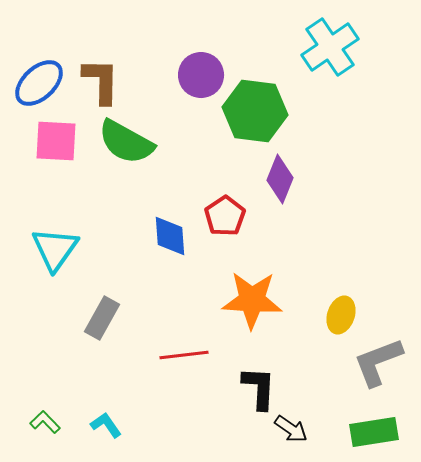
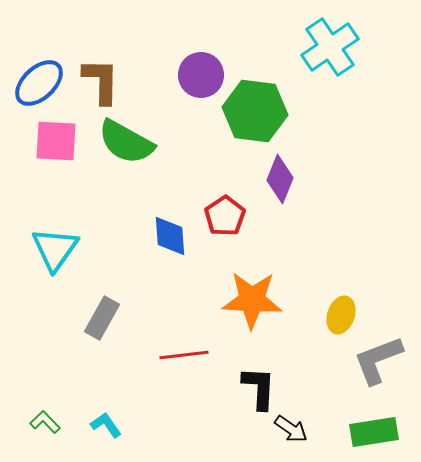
gray L-shape: moved 2 px up
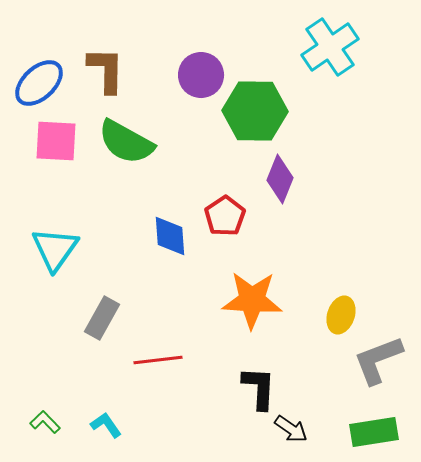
brown L-shape: moved 5 px right, 11 px up
green hexagon: rotated 6 degrees counterclockwise
red line: moved 26 px left, 5 px down
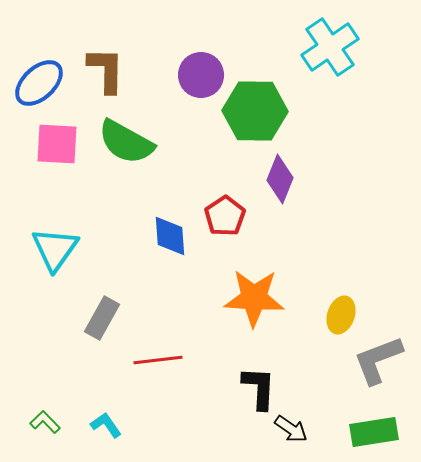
pink square: moved 1 px right, 3 px down
orange star: moved 2 px right, 2 px up
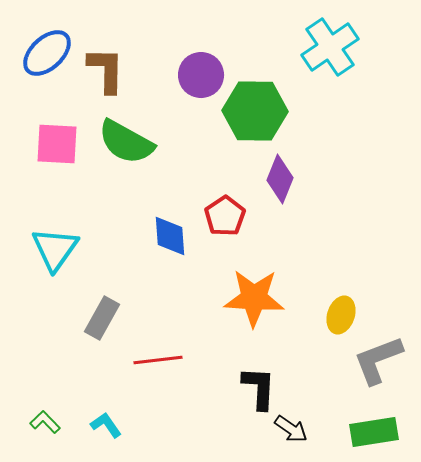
blue ellipse: moved 8 px right, 30 px up
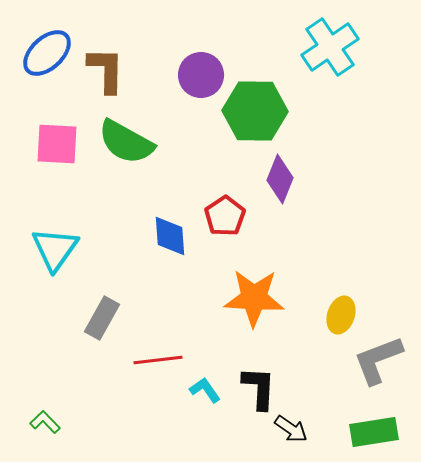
cyan L-shape: moved 99 px right, 35 px up
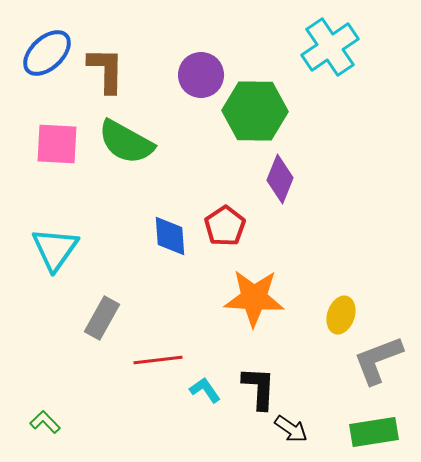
red pentagon: moved 10 px down
